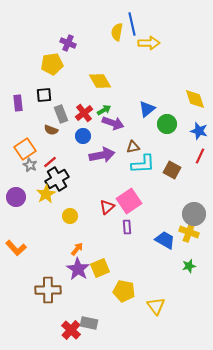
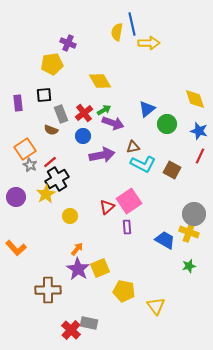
cyan L-shape at (143, 164): rotated 30 degrees clockwise
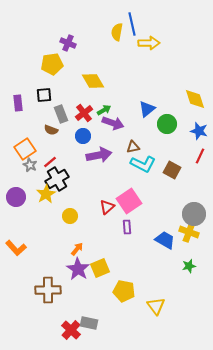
yellow diamond at (100, 81): moved 7 px left
purple arrow at (102, 155): moved 3 px left
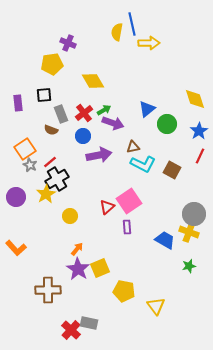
blue star at (199, 131): rotated 24 degrees clockwise
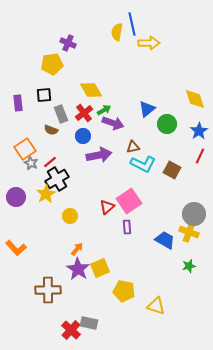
yellow diamond at (93, 81): moved 2 px left, 9 px down
gray star at (30, 165): moved 1 px right, 2 px up
yellow triangle at (156, 306): rotated 36 degrees counterclockwise
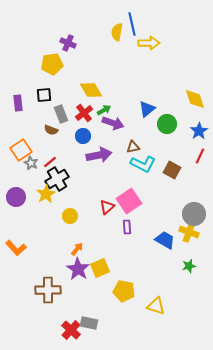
orange square at (25, 149): moved 4 px left, 1 px down
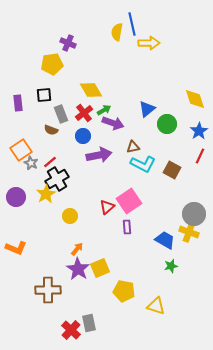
orange L-shape at (16, 248): rotated 25 degrees counterclockwise
green star at (189, 266): moved 18 px left
gray rectangle at (89, 323): rotated 66 degrees clockwise
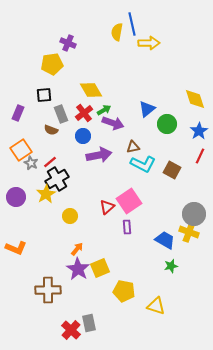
purple rectangle at (18, 103): moved 10 px down; rotated 28 degrees clockwise
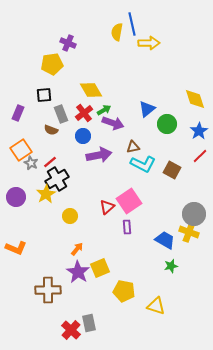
red line at (200, 156): rotated 21 degrees clockwise
purple star at (78, 269): moved 3 px down
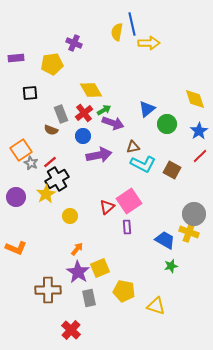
purple cross at (68, 43): moved 6 px right
black square at (44, 95): moved 14 px left, 2 px up
purple rectangle at (18, 113): moved 2 px left, 55 px up; rotated 63 degrees clockwise
gray rectangle at (89, 323): moved 25 px up
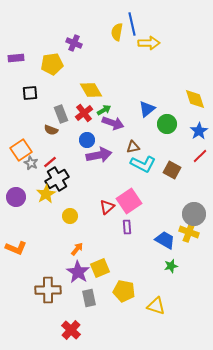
blue circle at (83, 136): moved 4 px right, 4 px down
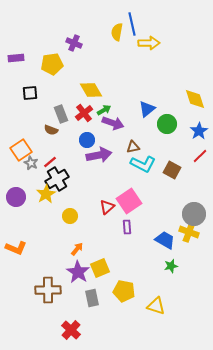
gray rectangle at (89, 298): moved 3 px right
